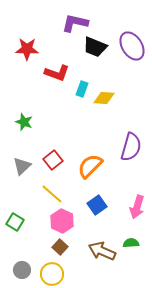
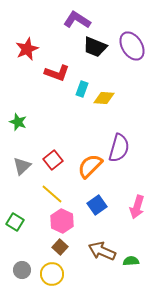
purple L-shape: moved 2 px right, 3 px up; rotated 20 degrees clockwise
red star: rotated 25 degrees counterclockwise
green star: moved 6 px left
purple semicircle: moved 12 px left, 1 px down
green semicircle: moved 18 px down
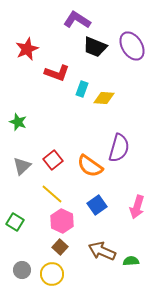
orange semicircle: rotated 100 degrees counterclockwise
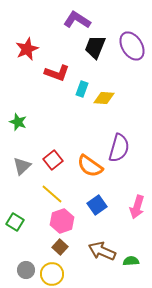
black trapezoid: rotated 90 degrees clockwise
pink hexagon: rotated 15 degrees clockwise
gray circle: moved 4 px right
